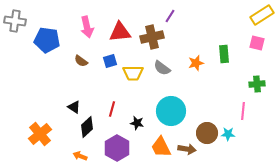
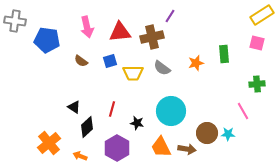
pink line: rotated 36 degrees counterclockwise
orange cross: moved 9 px right, 9 px down
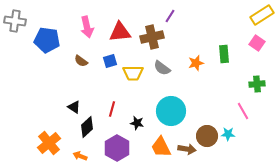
pink square: rotated 21 degrees clockwise
brown circle: moved 3 px down
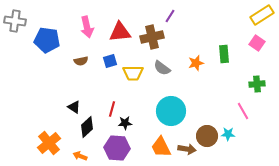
brown semicircle: rotated 48 degrees counterclockwise
black star: moved 12 px left; rotated 16 degrees counterclockwise
purple hexagon: rotated 25 degrees counterclockwise
